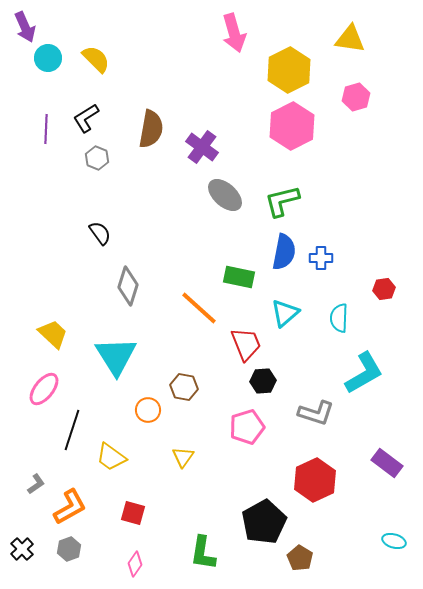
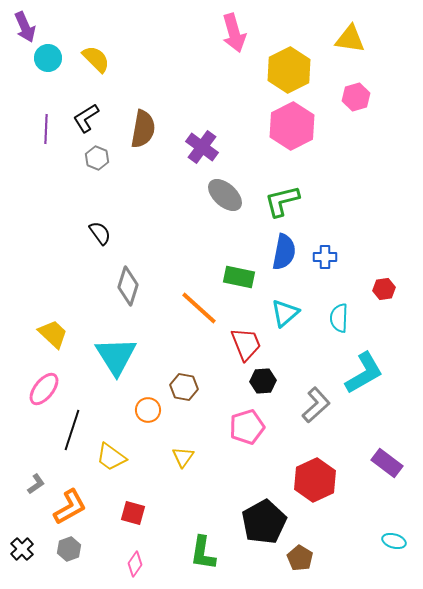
brown semicircle at (151, 129): moved 8 px left
blue cross at (321, 258): moved 4 px right, 1 px up
gray L-shape at (316, 413): moved 8 px up; rotated 60 degrees counterclockwise
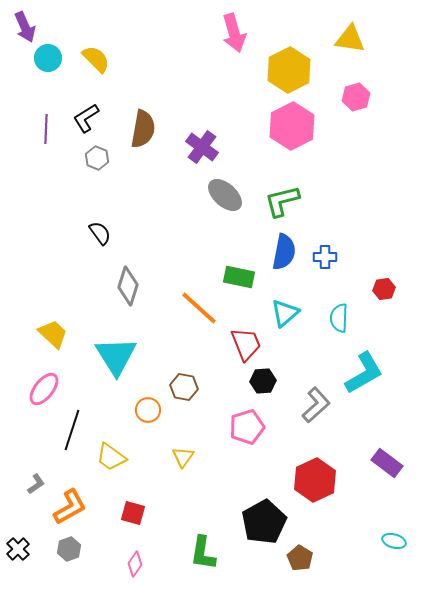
black cross at (22, 549): moved 4 px left
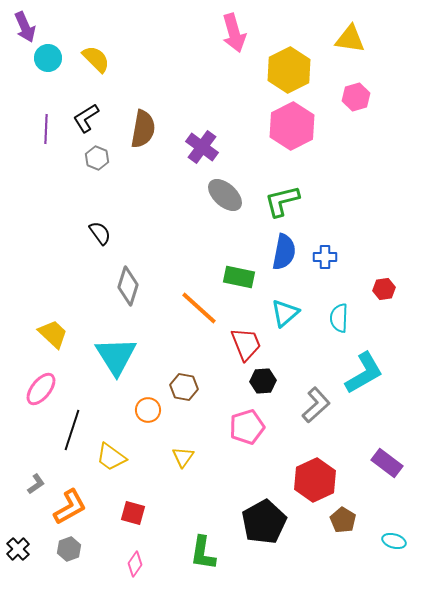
pink ellipse at (44, 389): moved 3 px left
brown pentagon at (300, 558): moved 43 px right, 38 px up
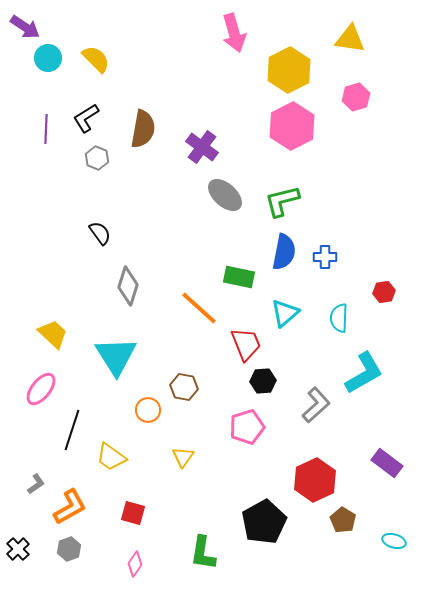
purple arrow at (25, 27): rotated 32 degrees counterclockwise
red hexagon at (384, 289): moved 3 px down
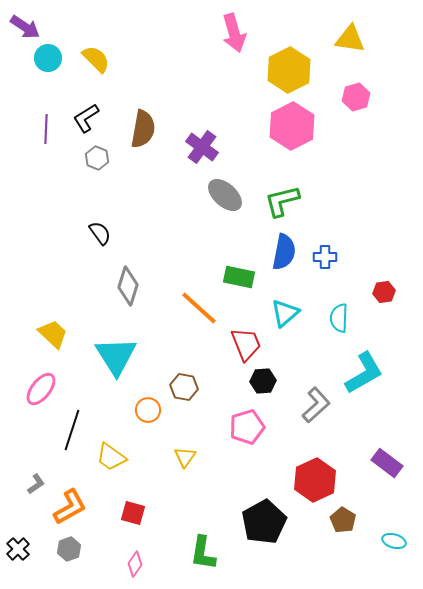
yellow triangle at (183, 457): moved 2 px right
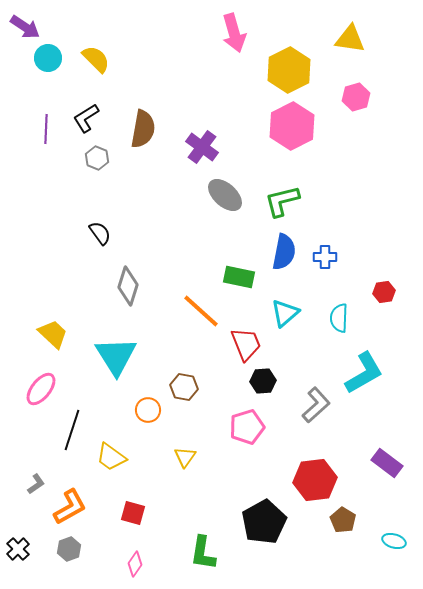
orange line at (199, 308): moved 2 px right, 3 px down
red hexagon at (315, 480): rotated 18 degrees clockwise
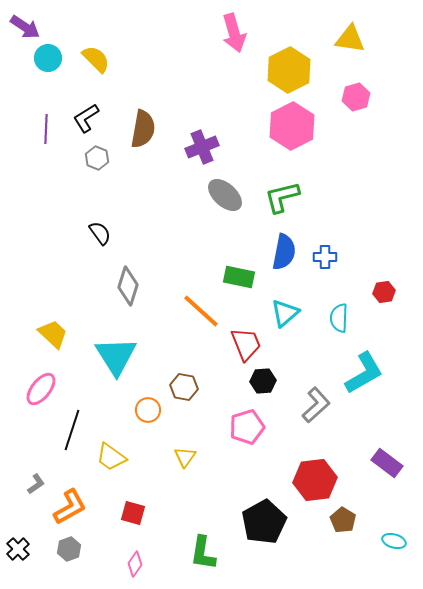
purple cross at (202, 147): rotated 32 degrees clockwise
green L-shape at (282, 201): moved 4 px up
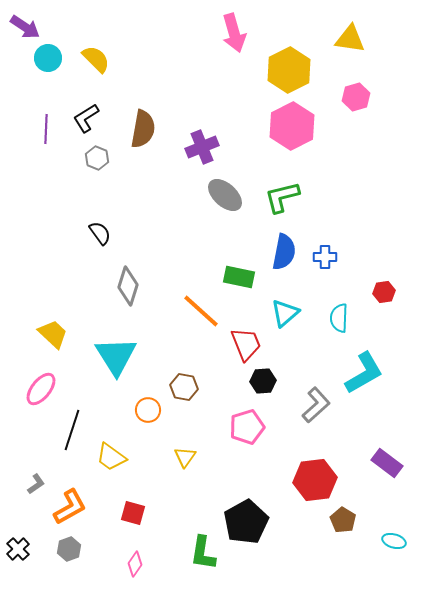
black pentagon at (264, 522): moved 18 px left
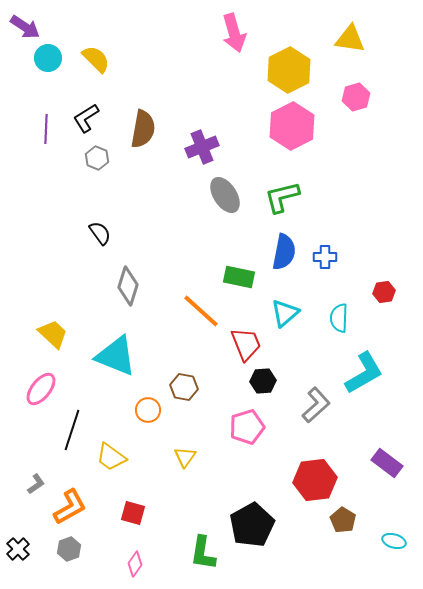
gray ellipse at (225, 195): rotated 15 degrees clockwise
cyan triangle at (116, 356): rotated 36 degrees counterclockwise
black pentagon at (246, 522): moved 6 px right, 3 px down
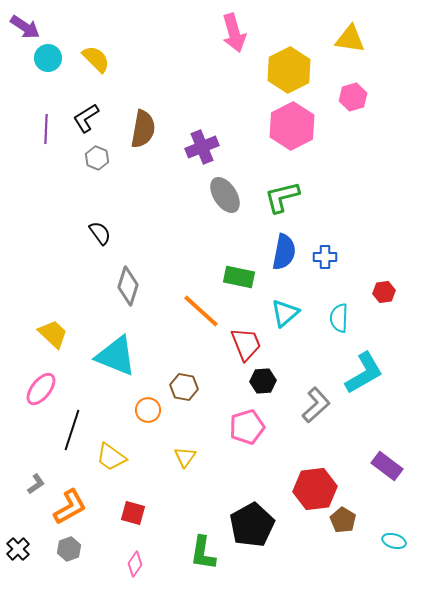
pink hexagon at (356, 97): moved 3 px left
purple rectangle at (387, 463): moved 3 px down
red hexagon at (315, 480): moved 9 px down
